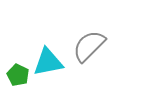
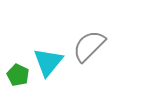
cyan triangle: rotated 40 degrees counterclockwise
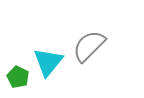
green pentagon: moved 2 px down
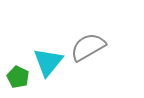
gray semicircle: moved 1 px left, 1 px down; rotated 15 degrees clockwise
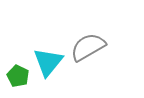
green pentagon: moved 1 px up
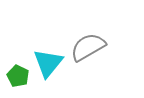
cyan triangle: moved 1 px down
